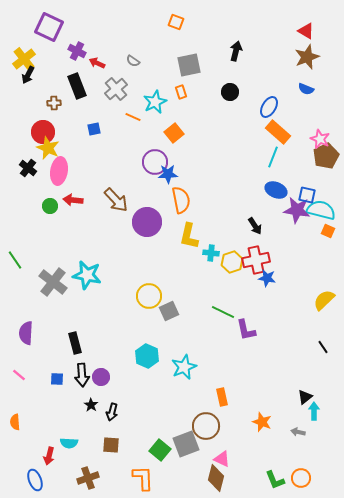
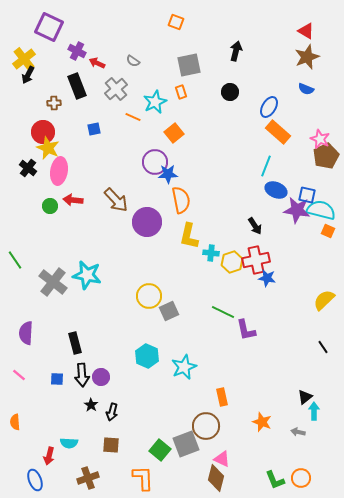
cyan line at (273, 157): moved 7 px left, 9 px down
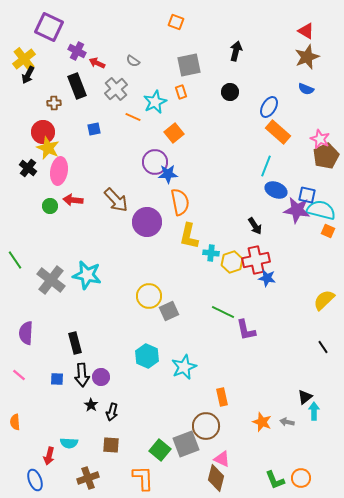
orange semicircle at (181, 200): moved 1 px left, 2 px down
gray cross at (53, 282): moved 2 px left, 2 px up
gray arrow at (298, 432): moved 11 px left, 10 px up
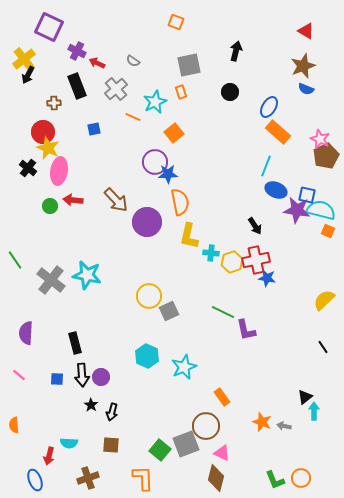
brown star at (307, 57): moved 4 px left, 9 px down
orange rectangle at (222, 397): rotated 24 degrees counterclockwise
orange semicircle at (15, 422): moved 1 px left, 3 px down
gray arrow at (287, 422): moved 3 px left, 4 px down
pink triangle at (222, 459): moved 6 px up
